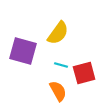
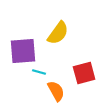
purple square: rotated 20 degrees counterclockwise
cyan line: moved 22 px left, 7 px down
orange semicircle: moved 2 px left
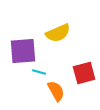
yellow semicircle: rotated 30 degrees clockwise
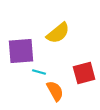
yellow semicircle: rotated 15 degrees counterclockwise
purple square: moved 2 px left
orange semicircle: moved 1 px left
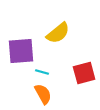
cyan line: moved 3 px right
orange semicircle: moved 12 px left, 3 px down
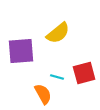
cyan line: moved 15 px right, 5 px down
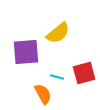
purple square: moved 5 px right, 1 px down
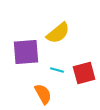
cyan line: moved 7 px up
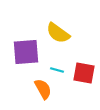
yellow semicircle: rotated 75 degrees clockwise
red square: rotated 25 degrees clockwise
orange semicircle: moved 5 px up
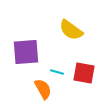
yellow semicircle: moved 13 px right, 3 px up
cyan line: moved 2 px down
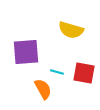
yellow semicircle: rotated 20 degrees counterclockwise
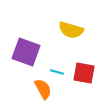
purple square: rotated 24 degrees clockwise
